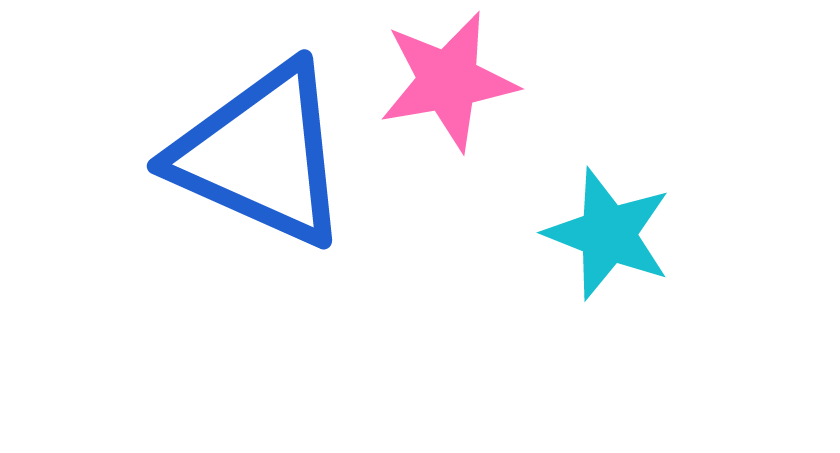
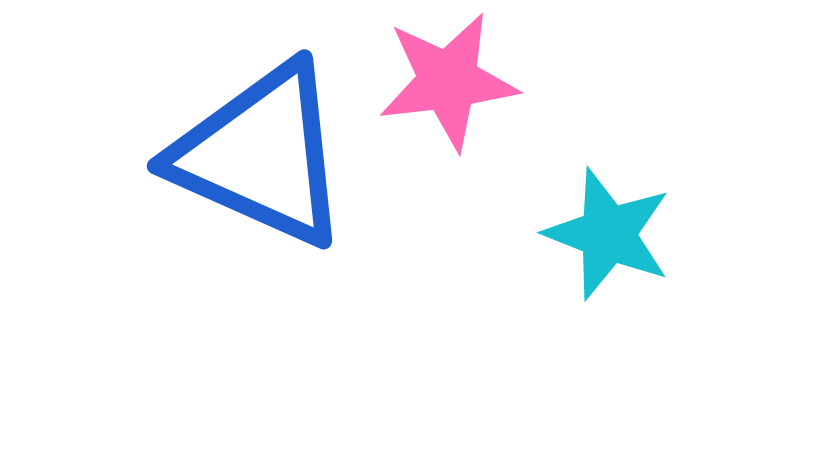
pink star: rotated 3 degrees clockwise
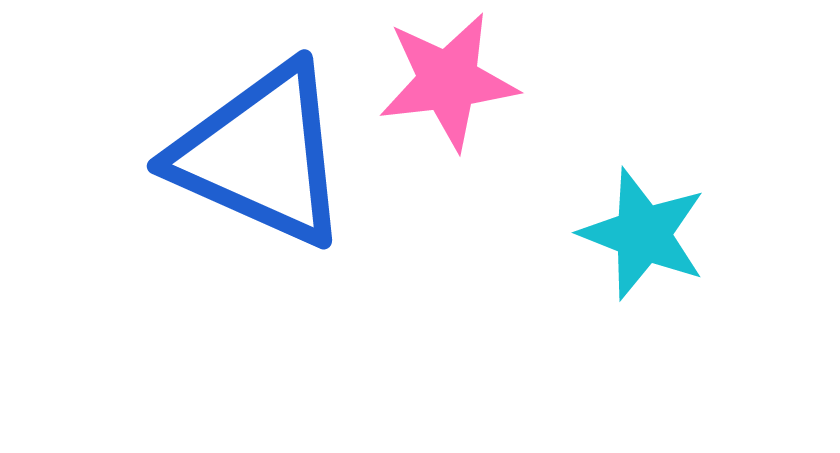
cyan star: moved 35 px right
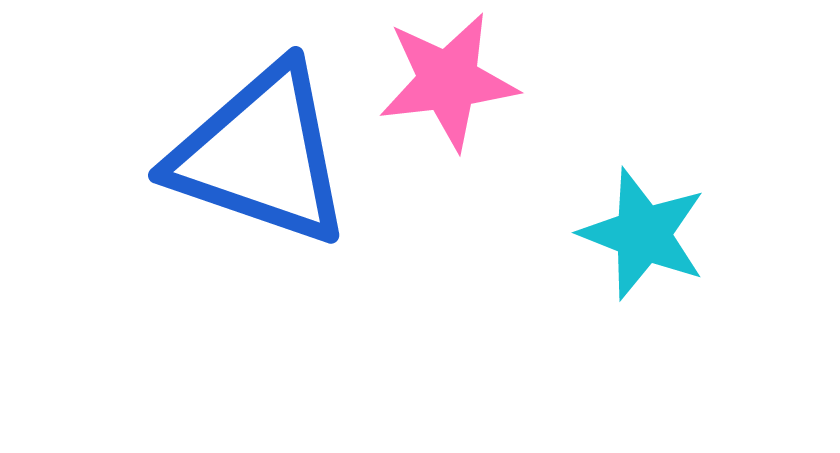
blue triangle: rotated 5 degrees counterclockwise
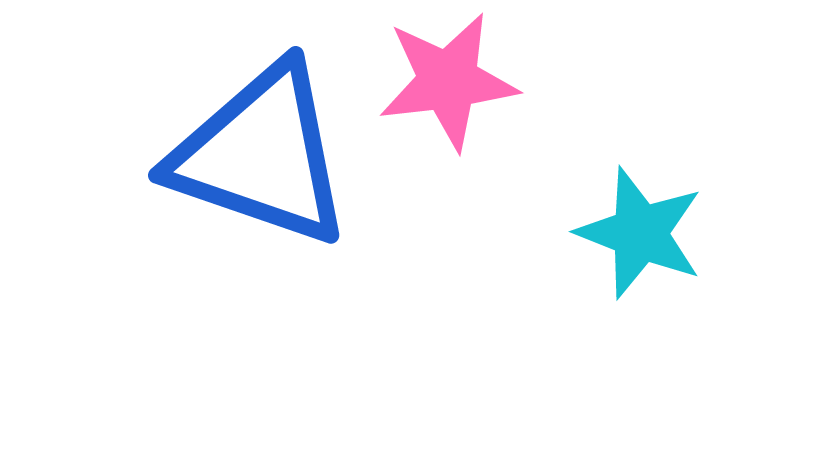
cyan star: moved 3 px left, 1 px up
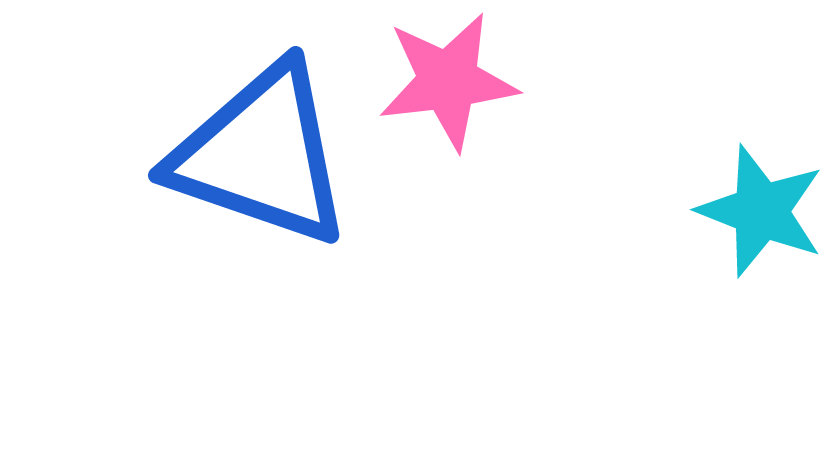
cyan star: moved 121 px right, 22 px up
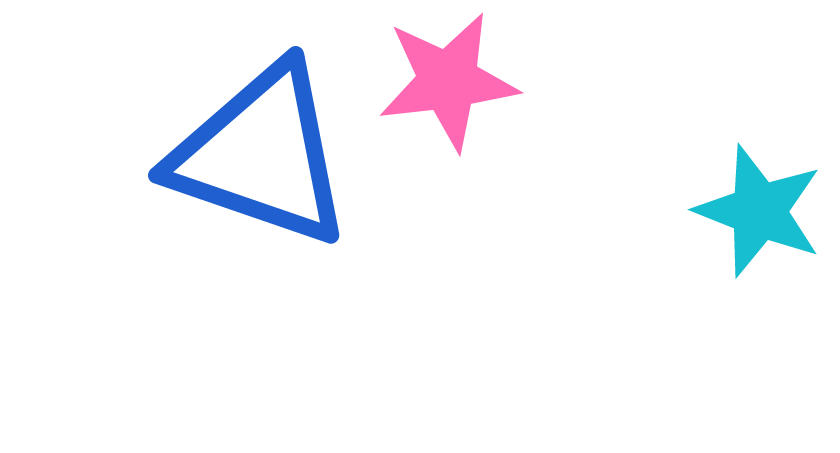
cyan star: moved 2 px left
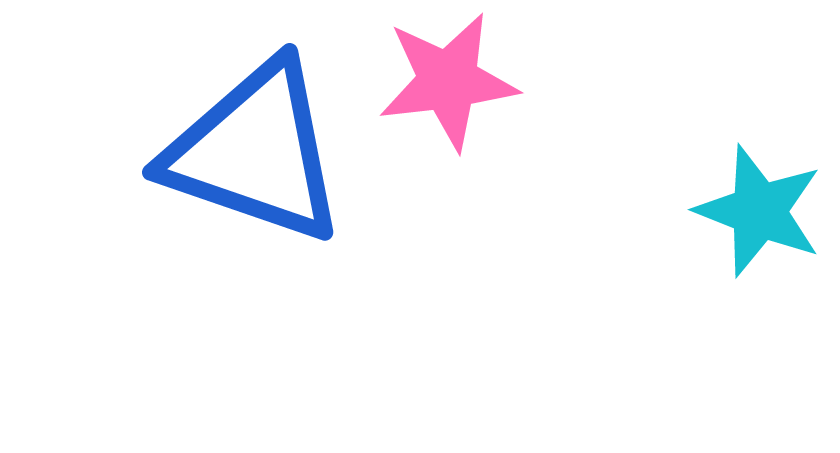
blue triangle: moved 6 px left, 3 px up
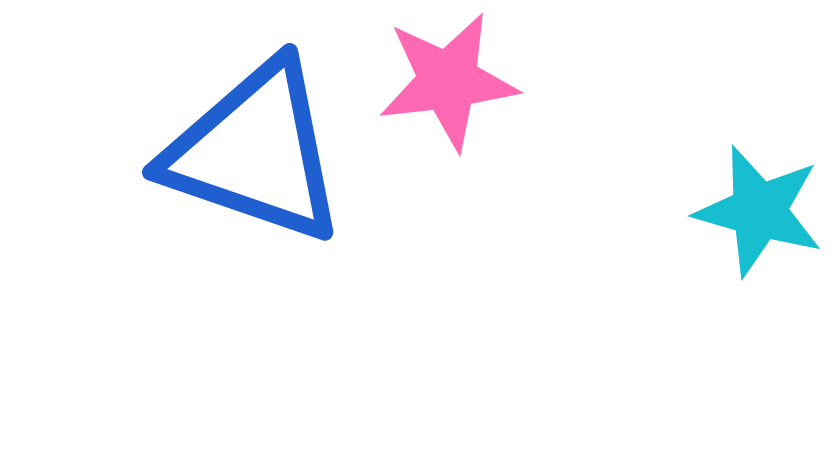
cyan star: rotated 5 degrees counterclockwise
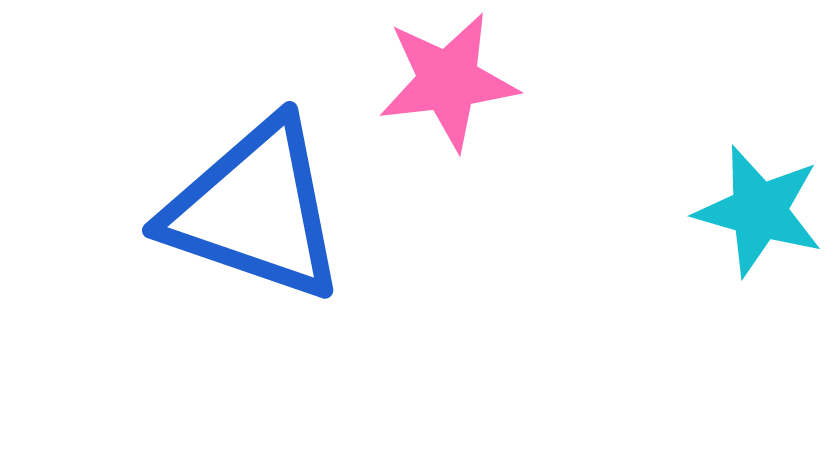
blue triangle: moved 58 px down
